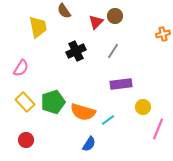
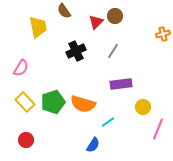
orange semicircle: moved 8 px up
cyan line: moved 2 px down
blue semicircle: moved 4 px right, 1 px down
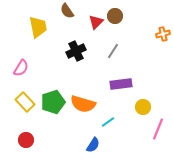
brown semicircle: moved 3 px right
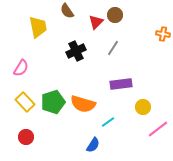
brown circle: moved 1 px up
orange cross: rotated 24 degrees clockwise
gray line: moved 3 px up
pink line: rotated 30 degrees clockwise
red circle: moved 3 px up
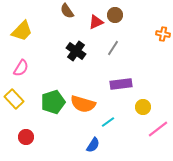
red triangle: rotated 21 degrees clockwise
yellow trapezoid: moved 16 px left, 4 px down; rotated 55 degrees clockwise
black cross: rotated 30 degrees counterclockwise
yellow rectangle: moved 11 px left, 3 px up
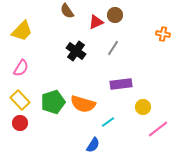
yellow rectangle: moved 6 px right, 1 px down
red circle: moved 6 px left, 14 px up
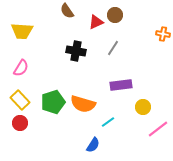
yellow trapezoid: rotated 50 degrees clockwise
black cross: rotated 24 degrees counterclockwise
purple rectangle: moved 1 px down
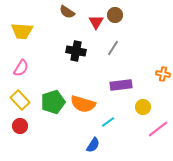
brown semicircle: moved 1 px down; rotated 21 degrees counterclockwise
red triangle: rotated 35 degrees counterclockwise
orange cross: moved 40 px down
red circle: moved 3 px down
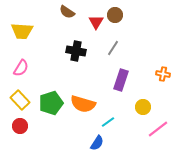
purple rectangle: moved 5 px up; rotated 65 degrees counterclockwise
green pentagon: moved 2 px left, 1 px down
blue semicircle: moved 4 px right, 2 px up
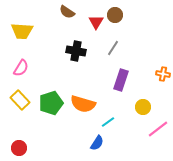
red circle: moved 1 px left, 22 px down
